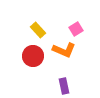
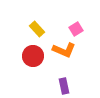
yellow rectangle: moved 1 px left, 1 px up
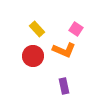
pink square: rotated 24 degrees counterclockwise
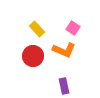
pink square: moved 3 px left, 1 px up
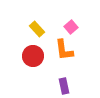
pink square: moved 2 px left, 1 px up; rotated 16 degrees clockwise
orange L-shape: rotated 60 degrees clockwise
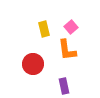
yellow rectangle: moved 7 px right; rotated 28 degrees clockwise
orange L-shape: moved 3 px right
red circle: moved 8 px down
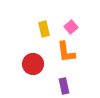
orange L-shape: moved 1 px left, 2 px down
